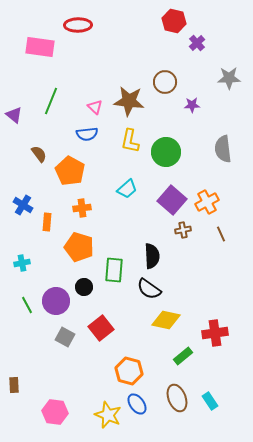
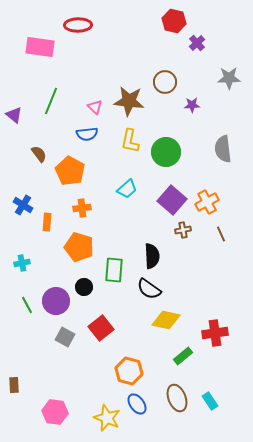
yellow star at (108, 415): moved 1 px left, 3 px down
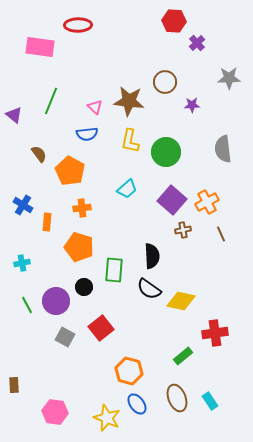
red hexagon at (174, 21): rotated 10 degrees counterclockwise
yellow diamond at (166, 320): moved 15 px right, 19 px up
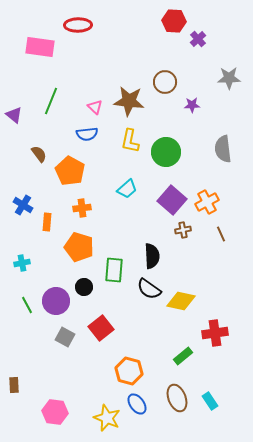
purple cross at (197, 43): moved 1 px right, 4 px up
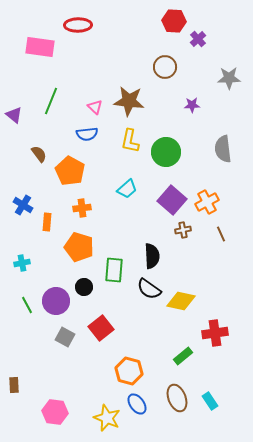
brown circle at (165, 82): moved 15 px up
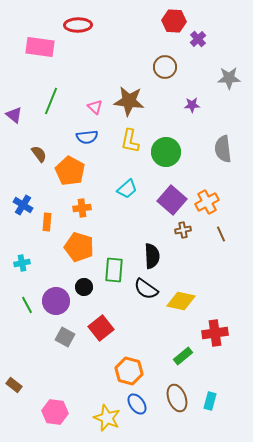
blue semicircle at (87, 134): moved 3 px down
black semicircle at (149, 289): moved 3 px left
brown rectangle at (14, 385): rotated 49 degrees counterclockwise
cyan rectangle at (210, 401): rotated 48 degrees clockwise
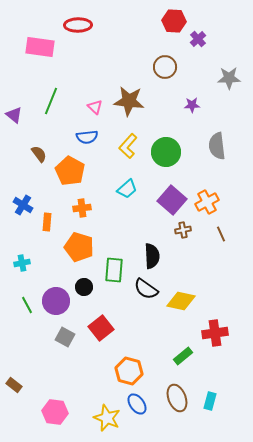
yellow L-shape at (130, 141): moved 2 px left, 5 px down; rotated 30 degrees clockwise
gray semicircle at (223, 149): moved 6 px left, 3 px up
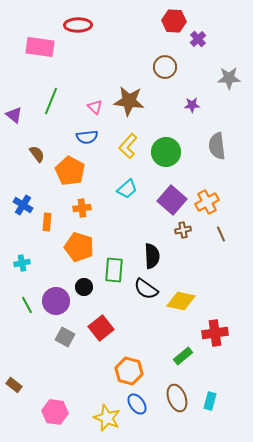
brown semicircle at (39, 154): moved 2 px left
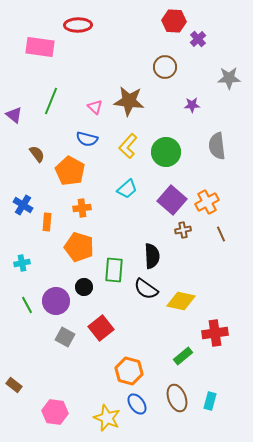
blue semicircle at (87, 137): moved 2 px down; rotated 20 degrees clockwise
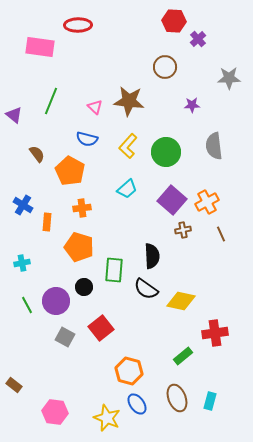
gray semicircle at (217, 146): moved 3 px left
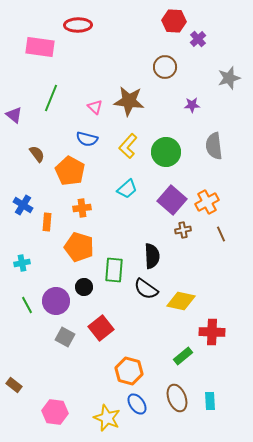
gray star at (229, 78): rotated 15 degrees counterclockwise
green line at (51, 101): moved 3 px up
red cross at (215, 333): moved 3 px left, 1 px up; rotated 10 degrees clockwise
cyan rectangle at (210, 401): rotated 18 degrees counterclockwise
